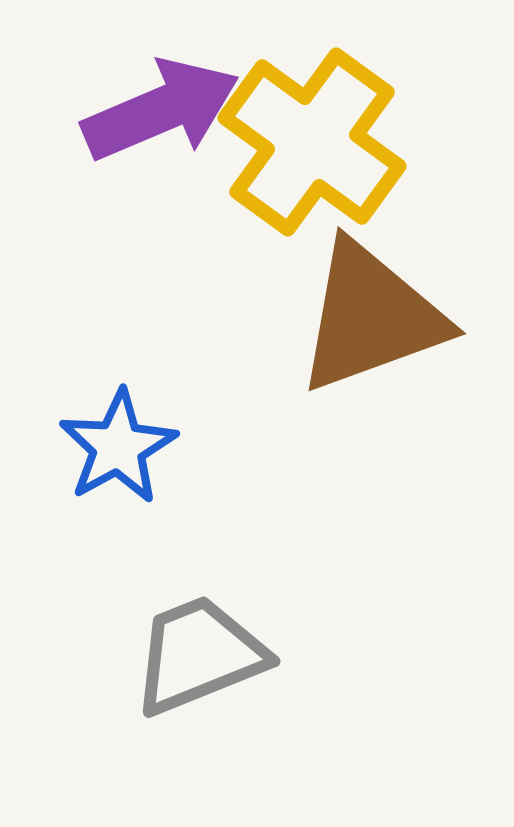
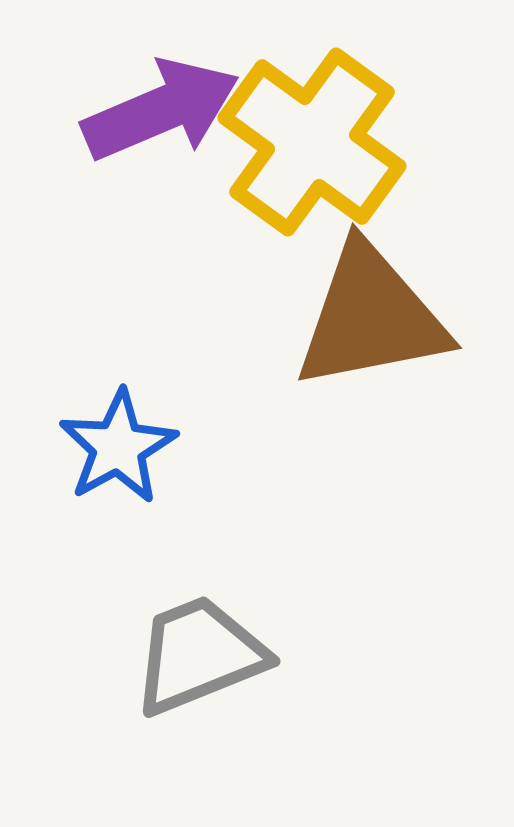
brown triangle: rotated 9 degrees clockwise
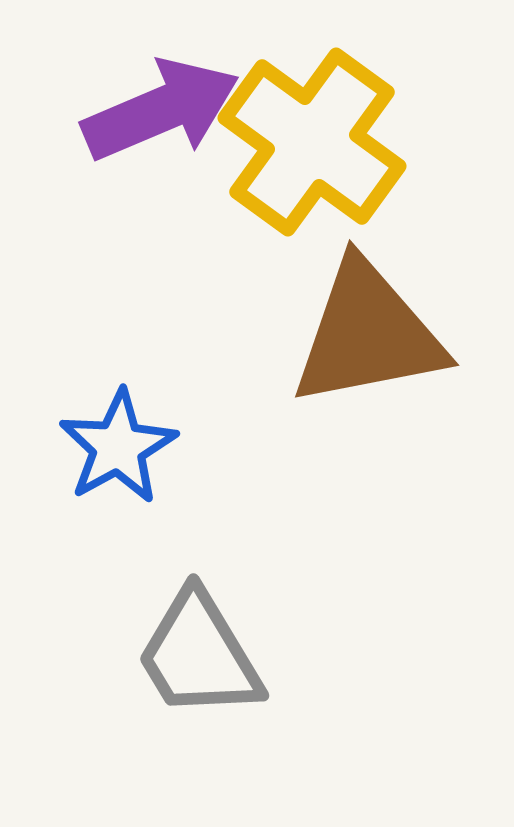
brown triangle: moved 3 px left, 17 px down
gray trapezoid: rotated 99 degrees counterclockwise
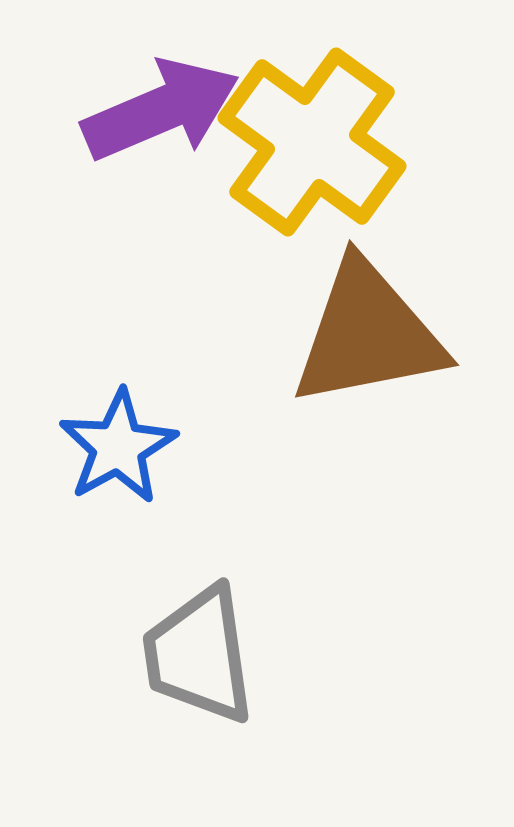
gray trapezoid: rotated 23 degrees clockwise
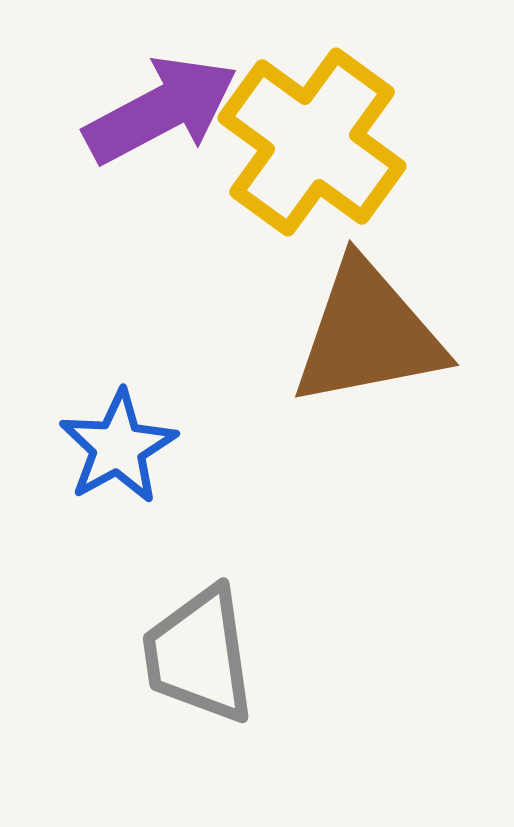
purple arrow: rotated 5 degrees counterclockwise
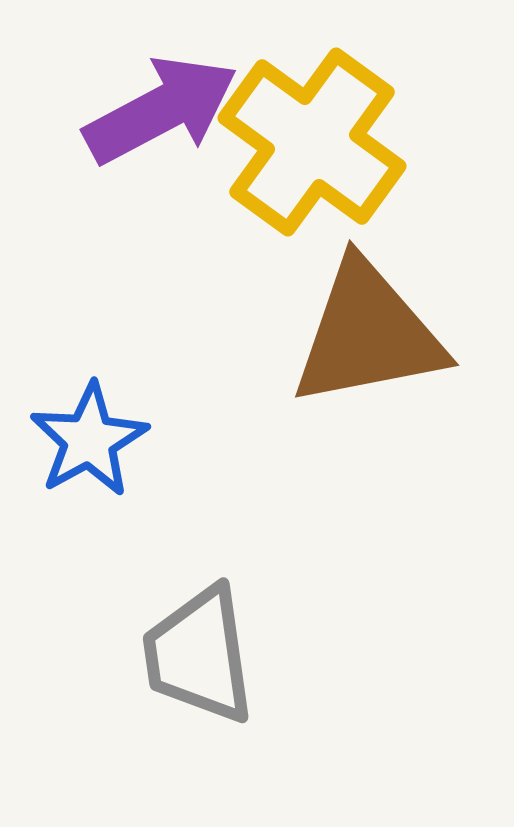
blue star: moved 29 px left, 7 px up
